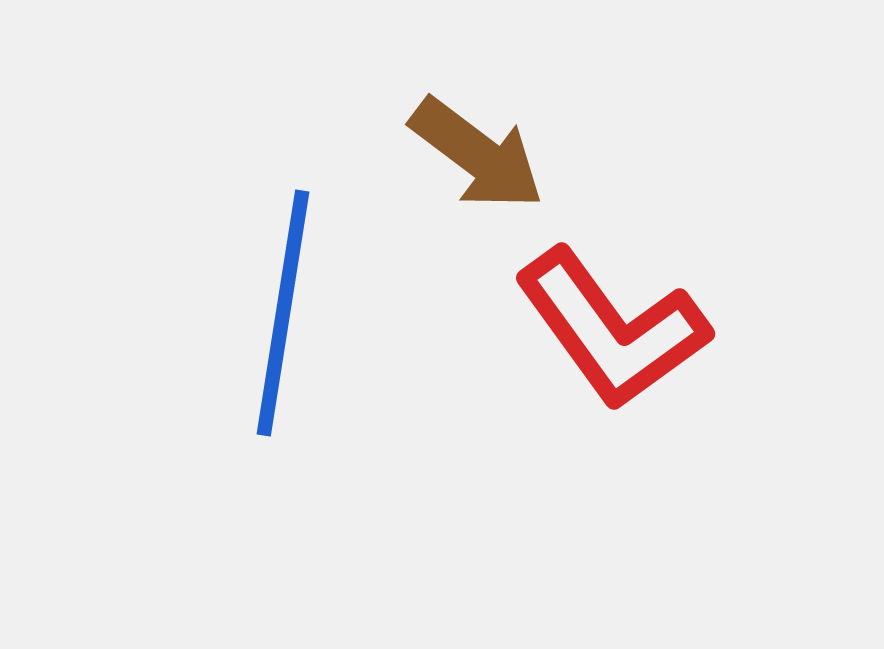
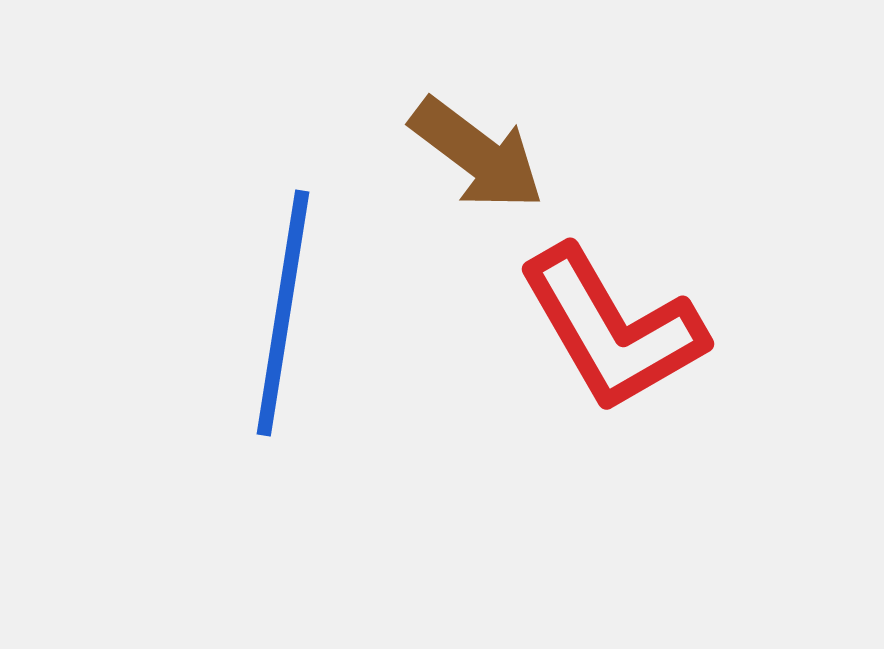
red L-shape: rotated 6 degrees clockwise
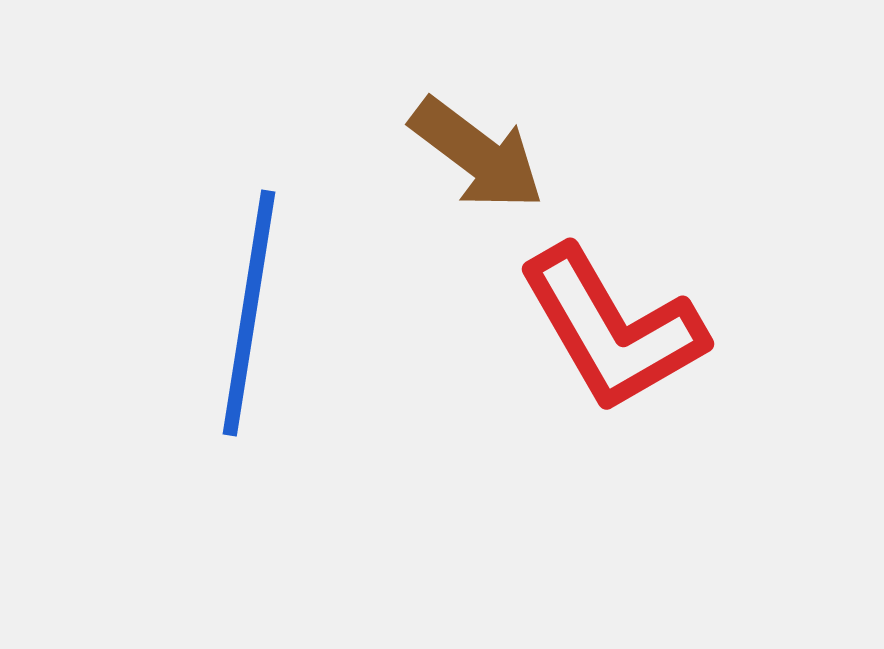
blue line: moved 34 px left
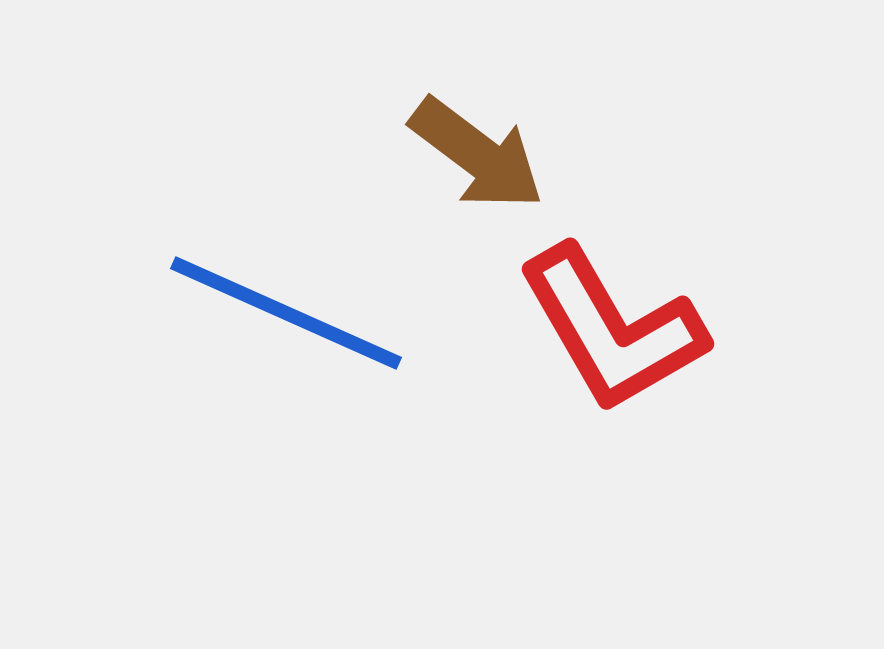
blue line: moved 37 px right; rotated 75 degrees counterclockwise
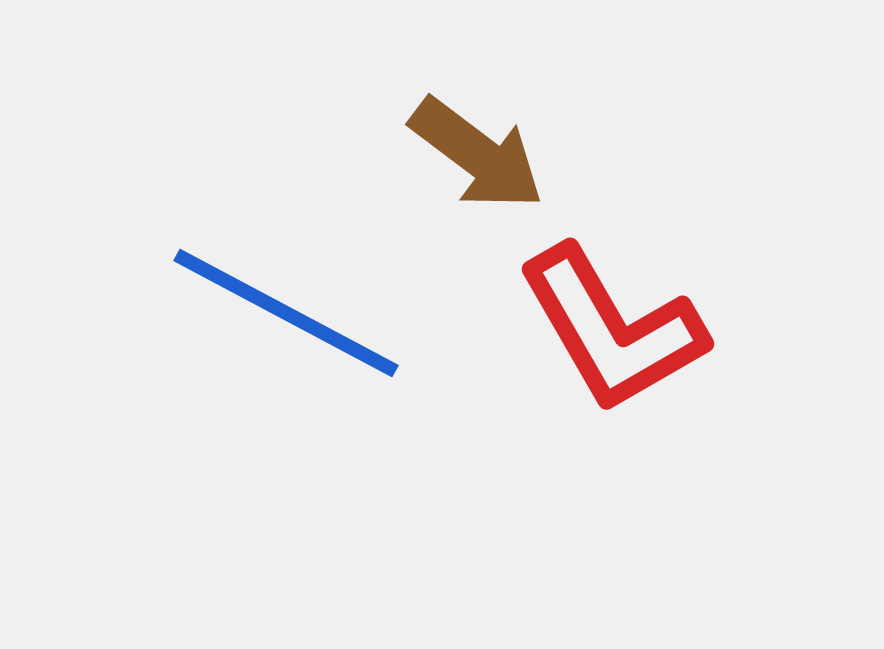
blue line: rotated 4 degrees clockwise
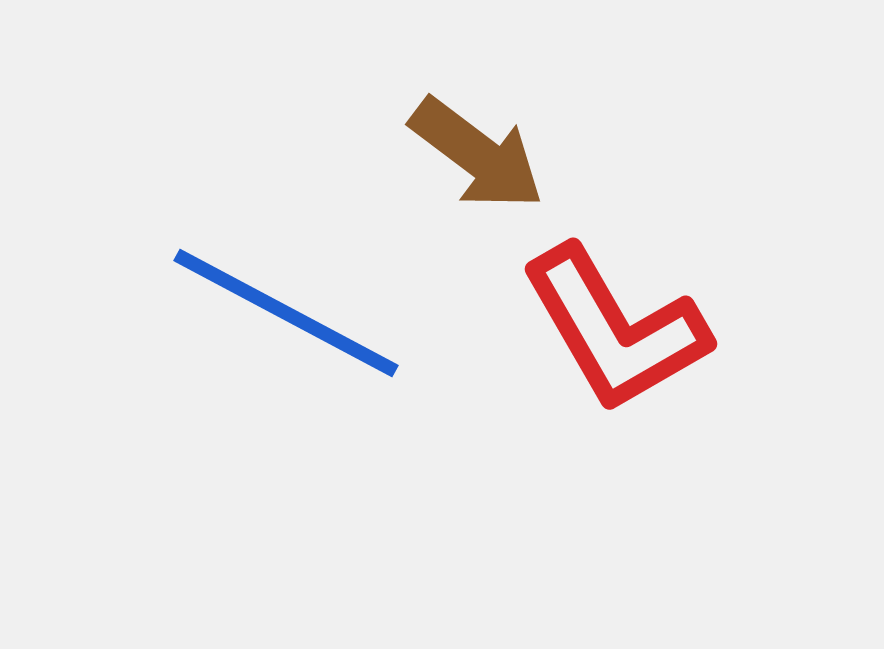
red L-shape: moved 3 px right
